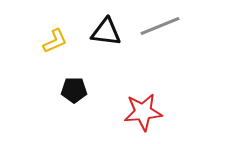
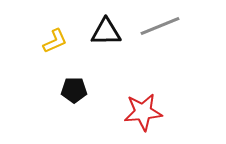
black triangle: rotated 8 degrees counterclockwise
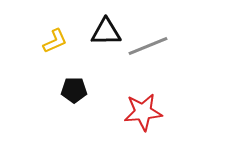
gray line: moved 12 px left, 20 px down
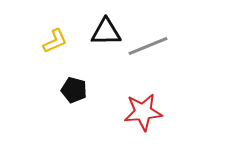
black pentagon: rotated 15 degrees clockwise
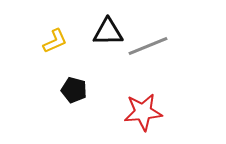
black triangle: moved 2 px right
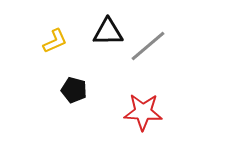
gray line: rotated 18 degrees counterclockwise
red star: rotated 9 degrees clockwise
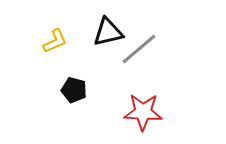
black triangle: rotated 12 degrees counterclockwise
gray line: moved 9 px left, 3 px down
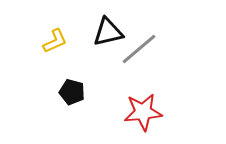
black pentagon: moved 2 px left, 2 px down
red star: rotated 9 degrees counterclockwise
